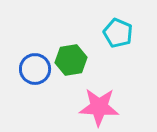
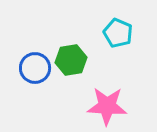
blue circle: moved 1 px up
pink star: moved 8 px right, 1 px up
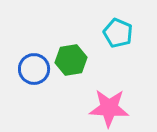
blue circle: moved 1 px left, 1 px down
pink star: moved 2 px right, 2 px down
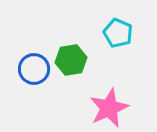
pink star: rotated 27 degrees counterclockwise
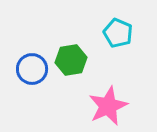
blue circle: moved 2 px left
pink star: moved 1 px left, 2 px up
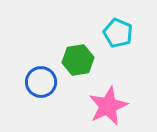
green hexagon: moved 7 px right
blue circle: moved 9 px right, 13 px down
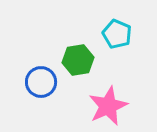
cyan pentagon: moved 1 px left, 1 px down
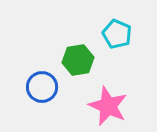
blue circle: moved 1 px right, 5 px down
pink star: rotated 24 degrees counterclockwise
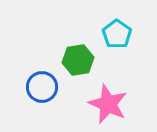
cyan pentagon: rotated 12 degrees clockwise
pink star: moved 2 px up
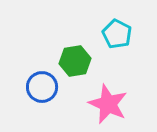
cyan pentagon: rotated 8 degrees counterclockwise
green hexagon: moved 3 px left, 1 px down
